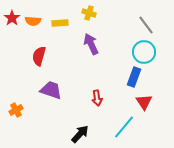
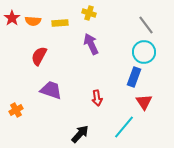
red semicircle: rotated 12 degrees clockwise
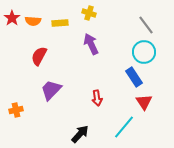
blue rectangle: rotated 54 degrees counterclockwise
purple trapezoid: rotated 65 degrees counterclockwise
orange cross: rotated 16 degrees clockwise
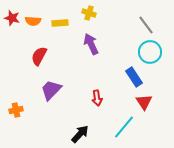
red star: rotated 21 degrees counterclockwise
cyan circle: moved 6 px right
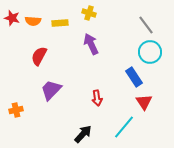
black arrow: moved 3 px right
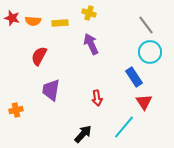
purple trapezoid: rotated 35 degrees counterclockwise
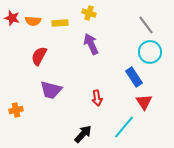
purple trapezoid: rotated 85 degrees counterclockwise
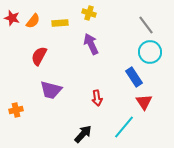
orange semicircle: rotated 56 degrees counterclockwise
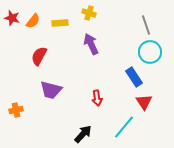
gray line: rotated 18 degrees clockwise
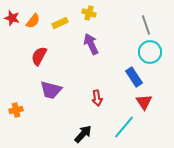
yellow rectangle: rotated 21 degrees counterclockwise
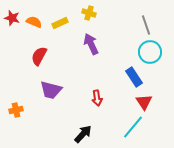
orange semicircle: moved 1 px right, 1 px down; rotated 105 degrees counterclockwise
cyan line: moved 9 px right
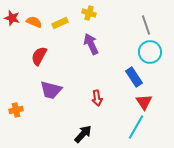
cyan line: moved 3 px right; rotated 10 degrees counterclockwise
